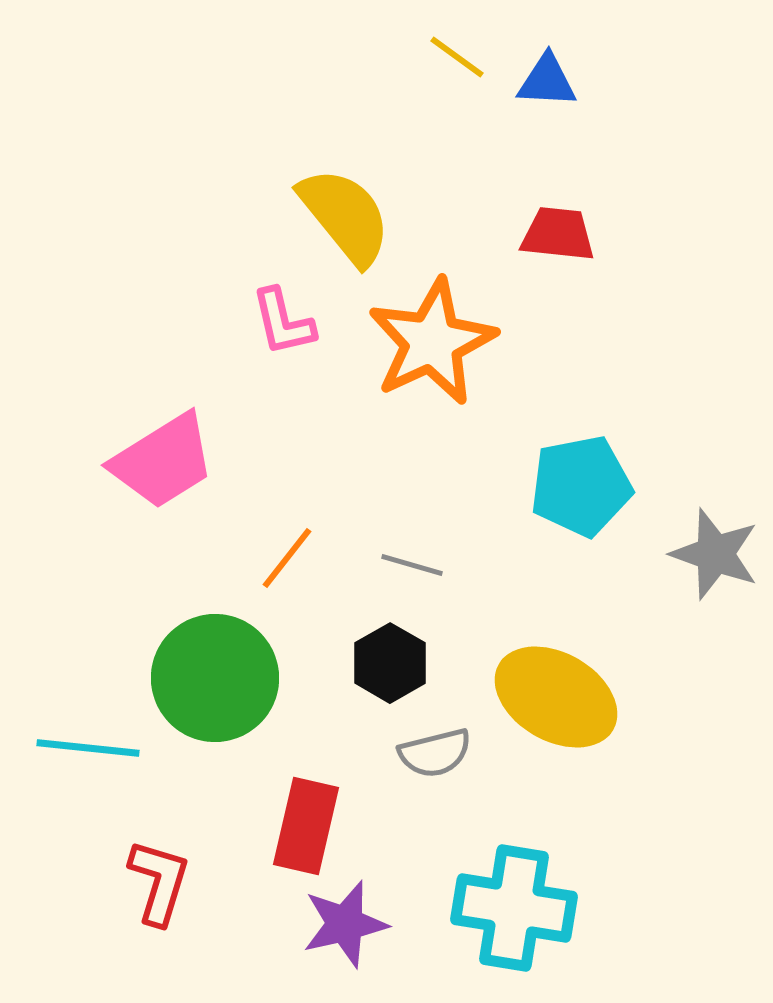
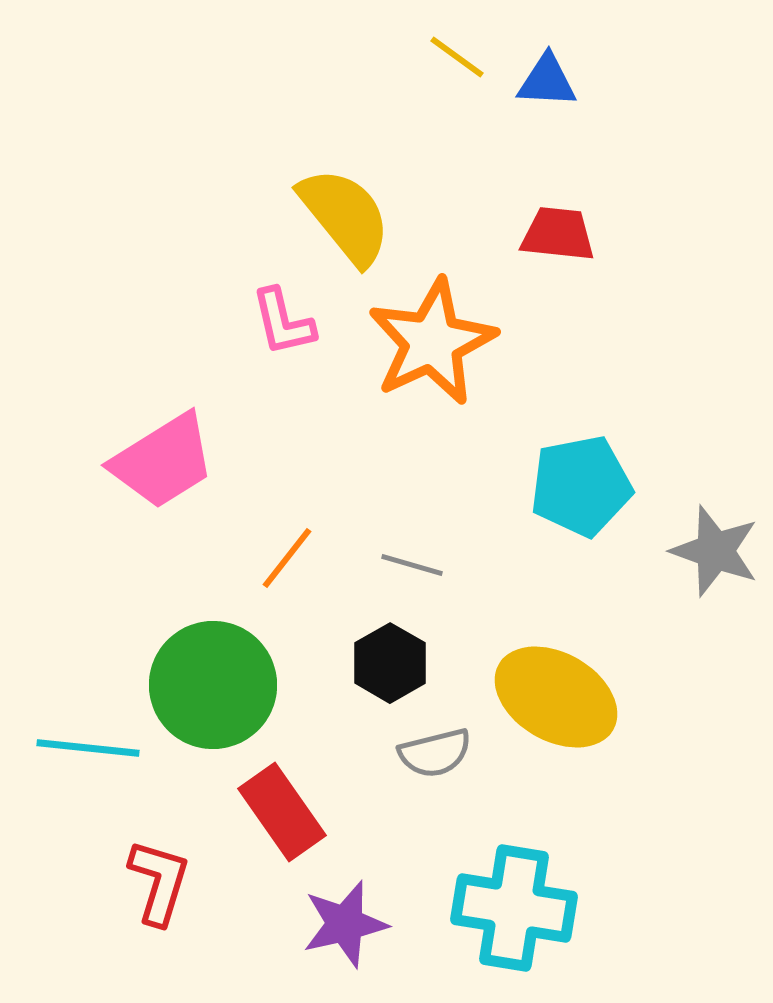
gray star: moved 3 px up
green circle: moved 2 px left, 7 px down
red rectangle: moved 24 px left, 14 px up; rotated 48 degrees counterclockwise
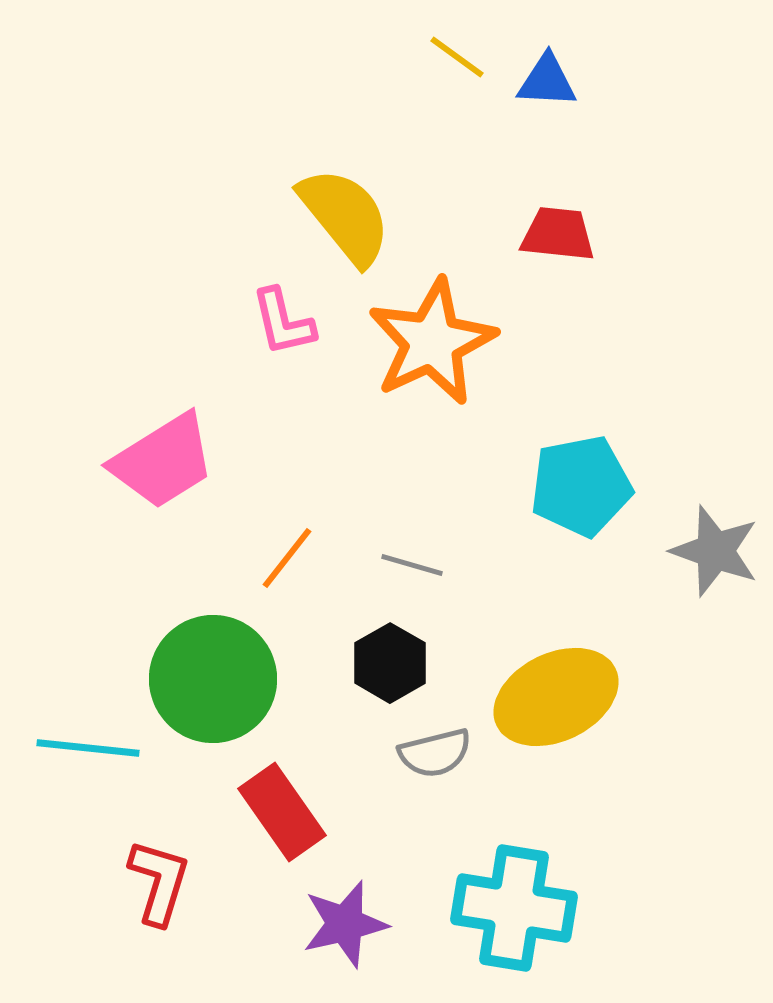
green circle: moved 6 px up
yellow ellipse: rotated 56 degrees counterclockwise
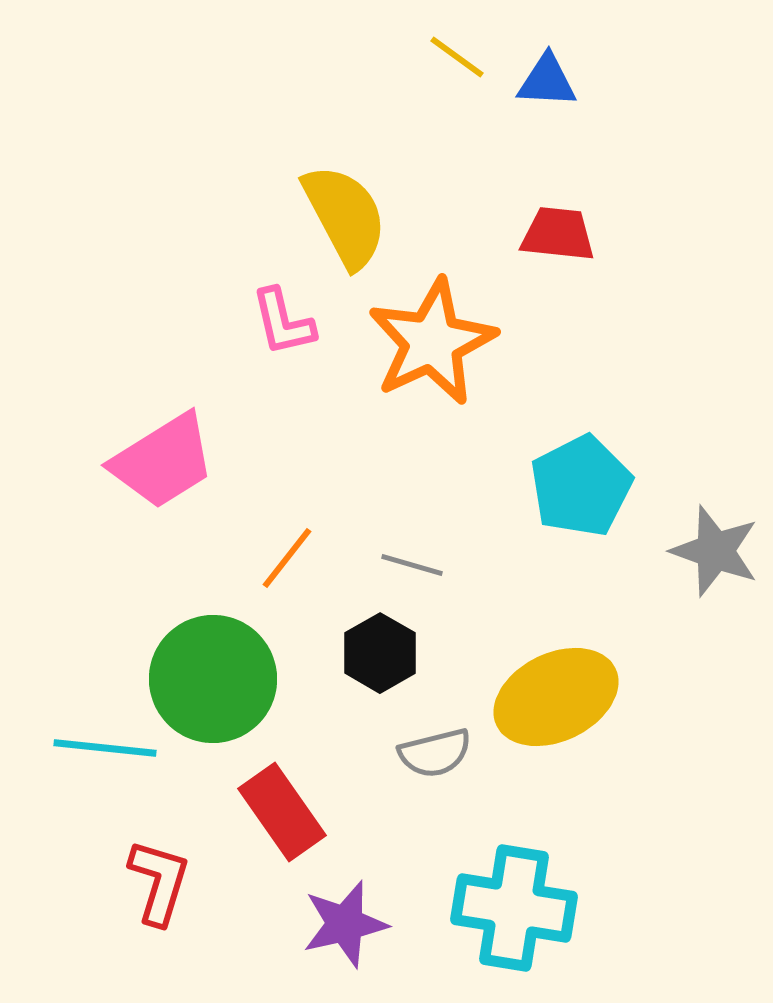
yellow semicircle: rotated 11 degrees clockwise
cyan pentagon: rotated 16 degrees counterclockwise
black hexagon: moved 10 px left, 10 px up
cyan line: moved 17 px right
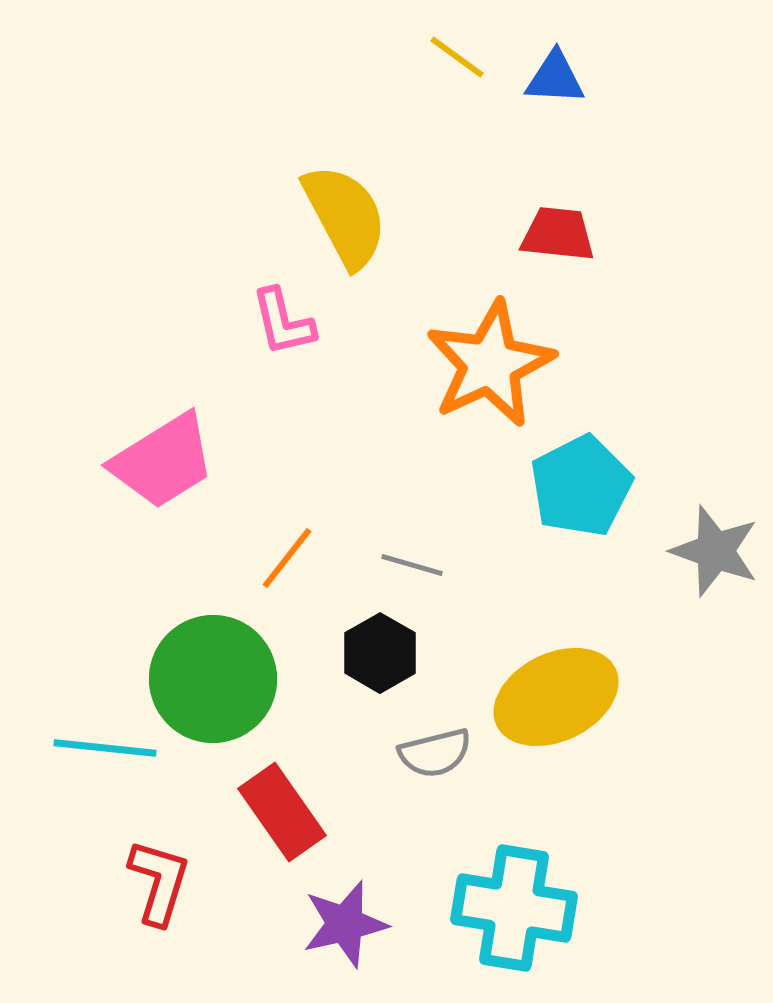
blue triangle: moved 8 px right, 3 px up
orange star: moved 58 px right, 22 px down
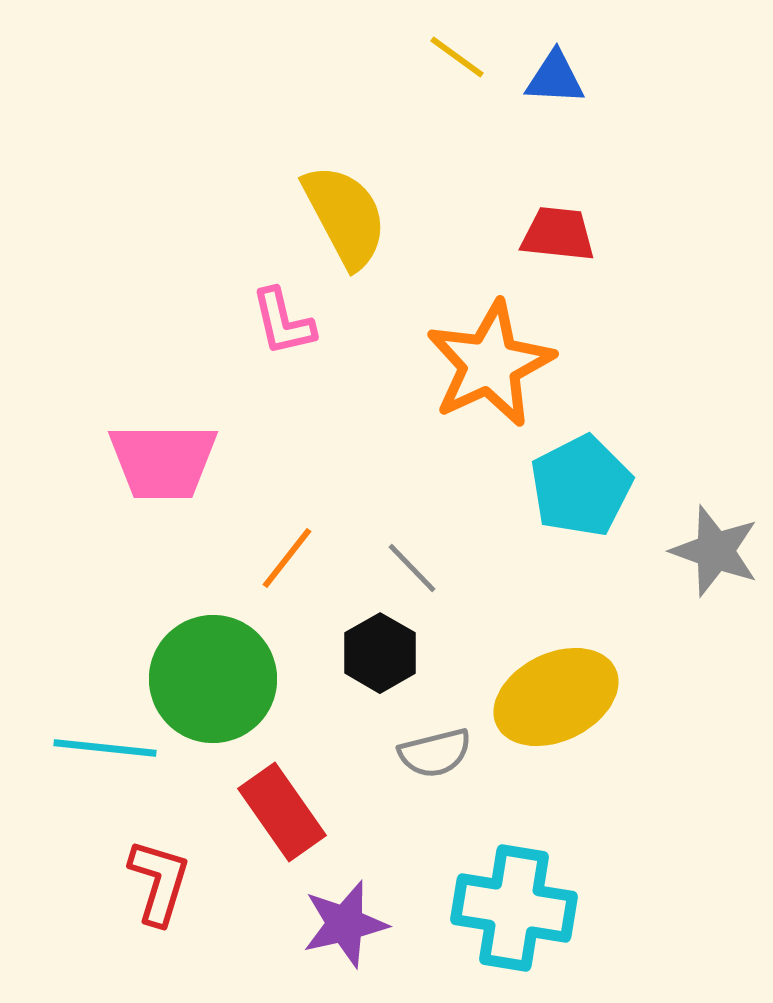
pink trapezoid: rotated 32 degrees clockwise
gray line: moved 3 px down; rotated 30 degrees clockwise
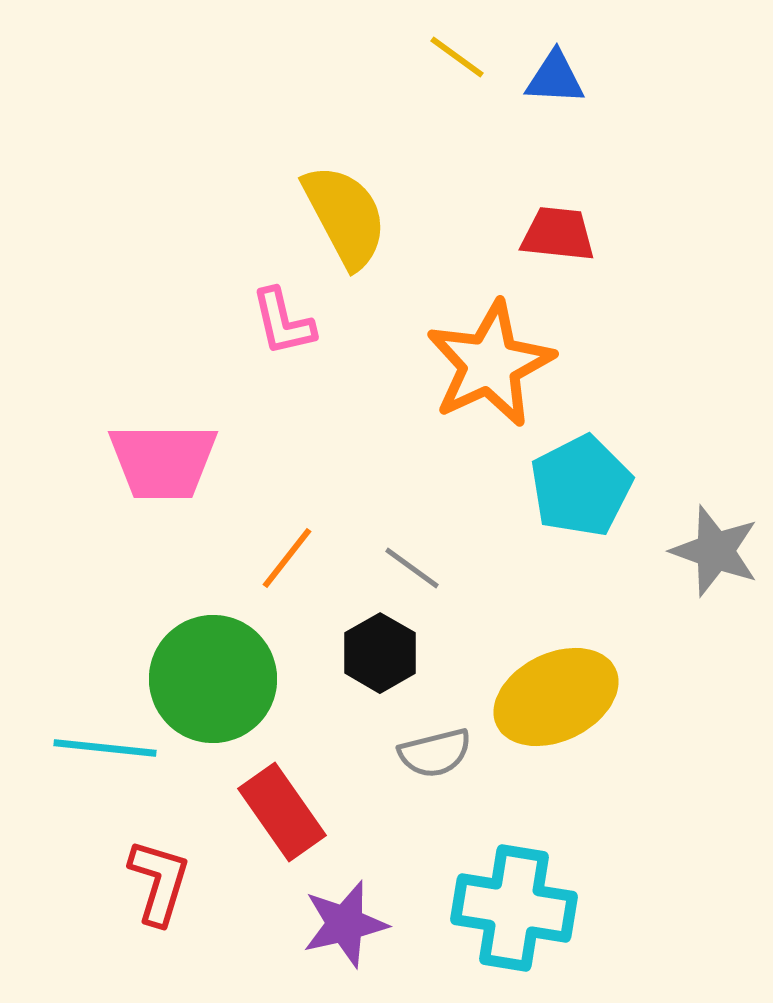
gray line: rotated 10 degrees counterclockwise
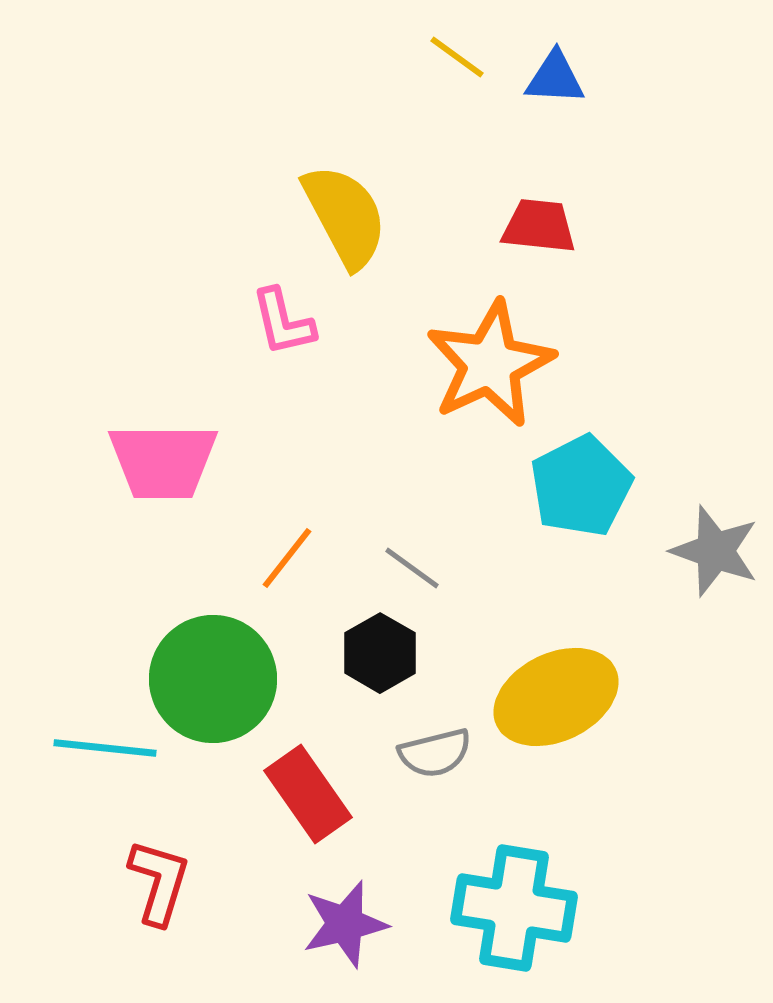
red trapezoid: moved 19 px left, 8 px up
red rectangle: moved 26 px right, 18 px up
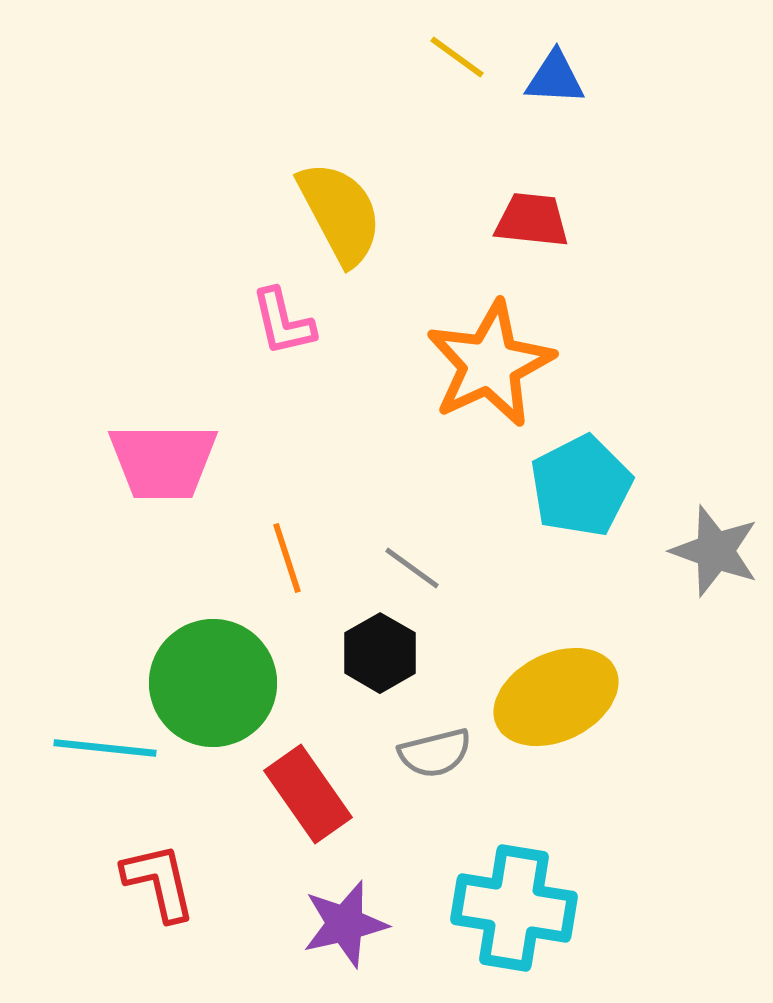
yellow semicircle: moved 5 px left, 3 px up
red trapezoid: moved 7 px left, 6 px up
orange line: rotated 56 degrees counterclockwise
green circle: moved 4 px down
red L-shape: rotated 30 degrees counterclockwise
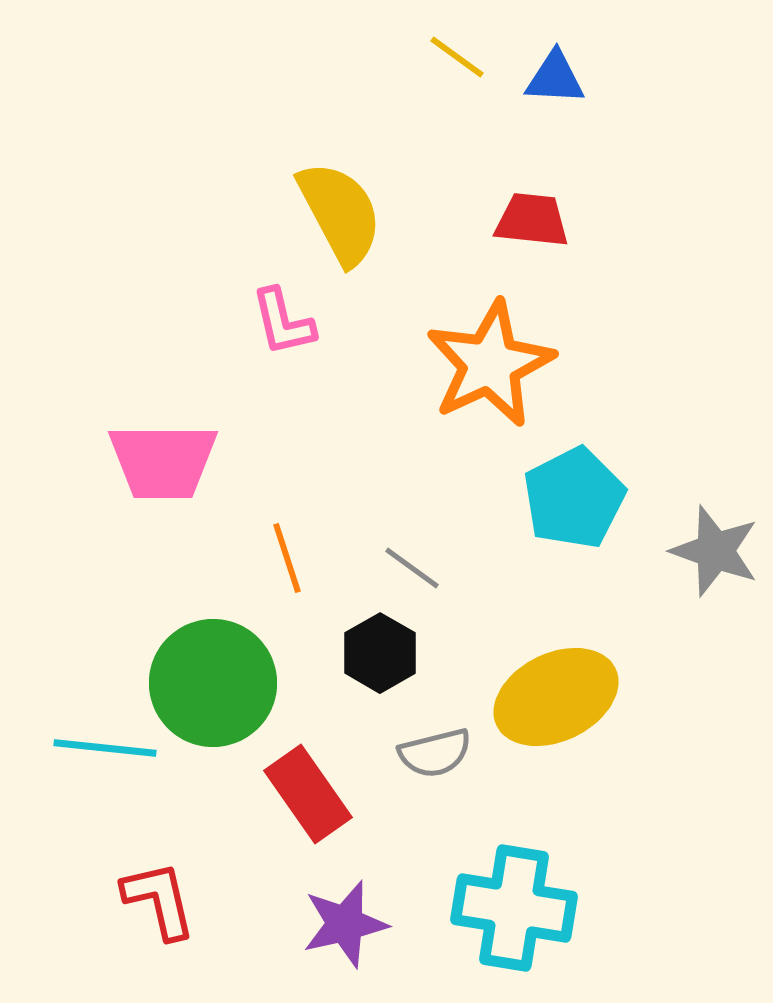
cyan pentagon: moved 7 px left, 12 px down
red L-shape: moved 18 px down
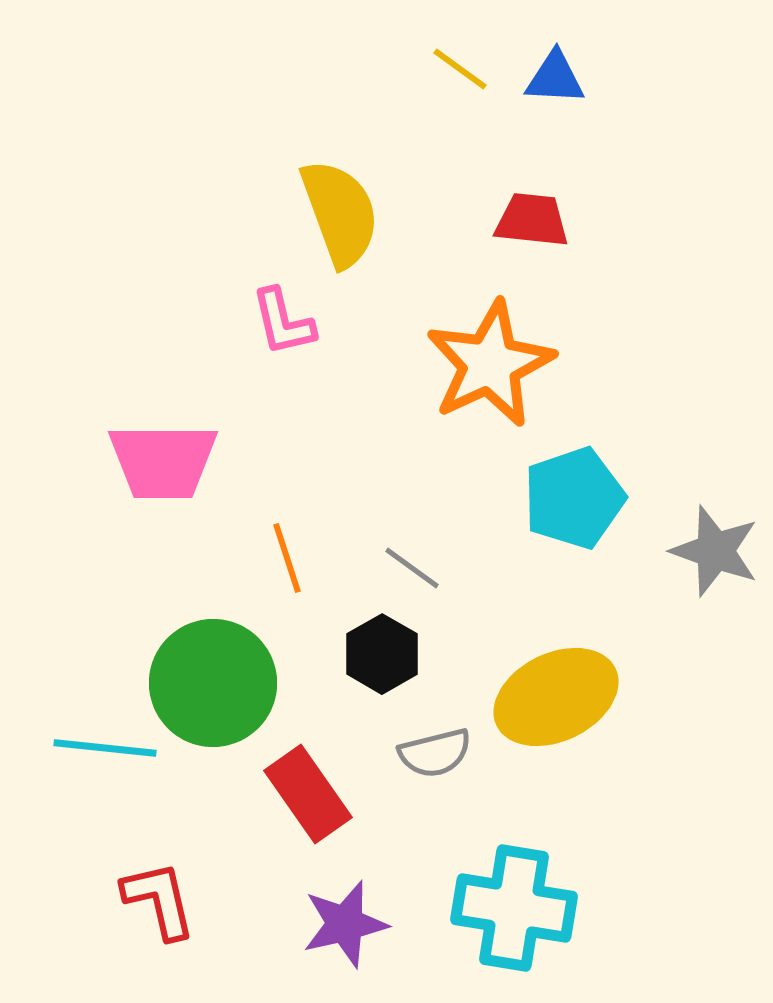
yellow line: moved 3 px right, 12 px down
yellow semicircle: rotated 8 degrees clockwise
cyan pentagon: rotated 8 degrees clockwise
black hexagon: moved 2 px right, 1 px down
